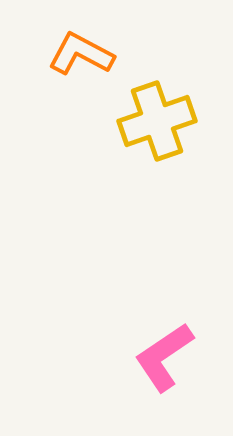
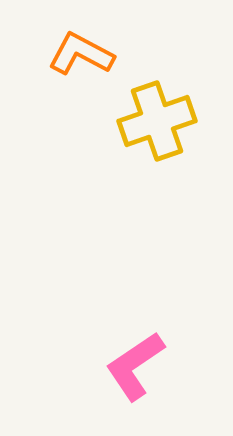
pink L-shape: moved 29 px left, 9 px down
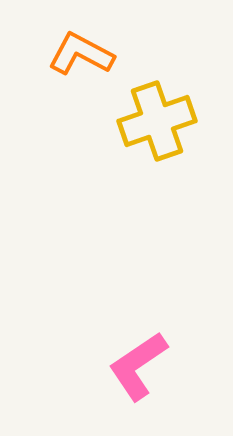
pink L-shape: moved 3 px right
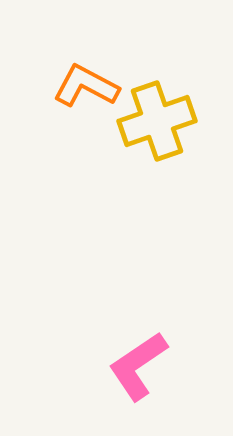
orange L-shape: moved 5 px right, 32 px down
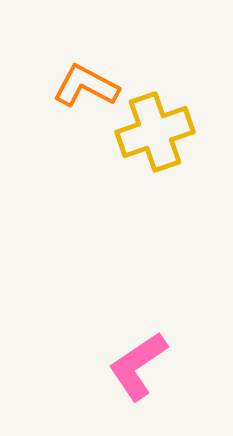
yellow cross: moved 2 px left, 11 px down
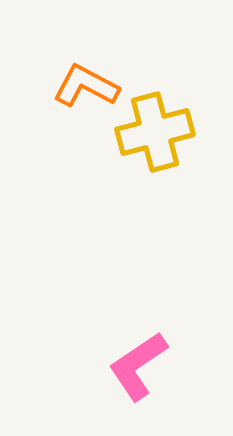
yellow cross: rotated 4 degrees clockwise
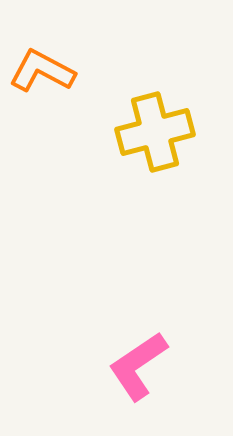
orange L-shape: moved 44 px left, 15 px up
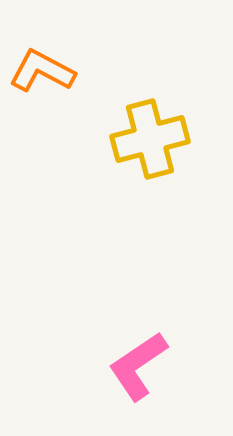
yellow cross: moved 5 px left, 7 px down
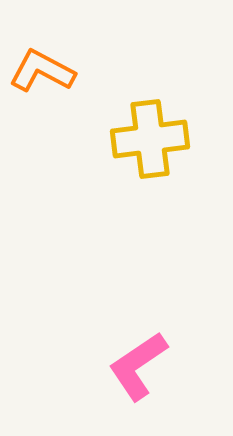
yellow cross: rotated 8 degrees clockwise
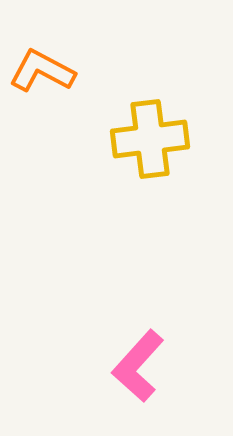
pink L-shape: rotated 14 degrees counterclockwise
